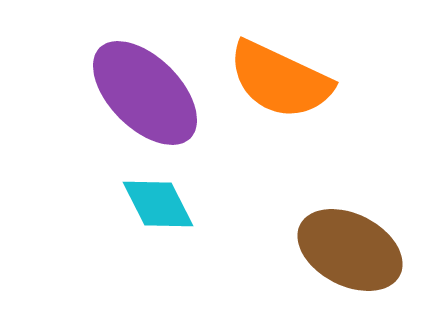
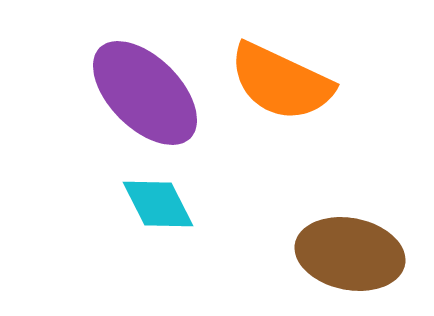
orange semicircle: moved 1 px right, 2 px down
brown ellipse: moved 4 px down; rotated 16 degrees counterclockwise
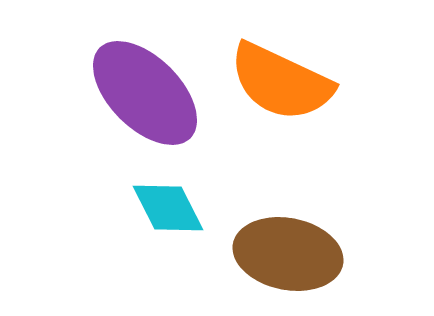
cyan diamond: moved 10 px right, 4 px down
brown ellipse: moved 62 px left
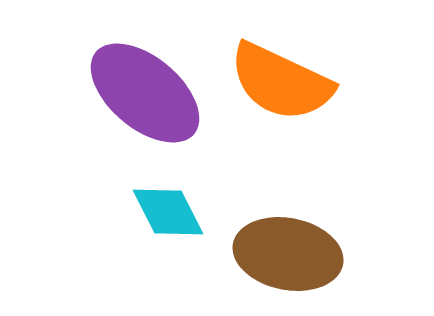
purple ellipse: rotated 5 degrees counterclockwise
cyan diamond: moved 4 px down
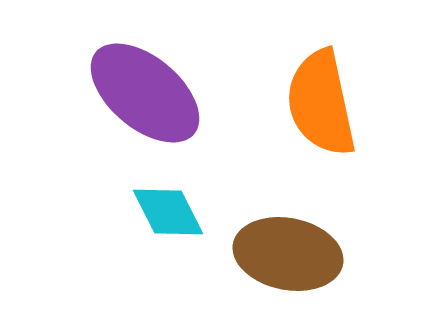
orange semicircle: moved 40 px right, 21 px down; rotated 53 degrees clockwise
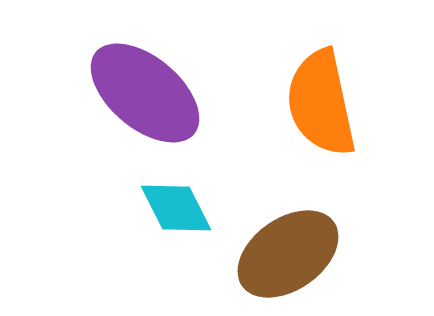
cyan diamond: moved 8 px right, 4 px up
brown ellipse: rotated 46 degrees counterclockwise
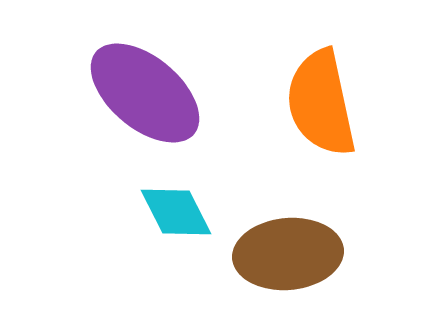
cyan diamond: moved 4 px down
brown ellipse: rotated 30 degrees clockwise
